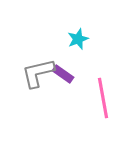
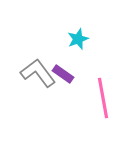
gray L-shape: rotated 66 degrees clockwise
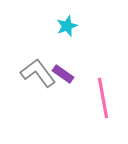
cyan star: moved 11 px left, 13 px up
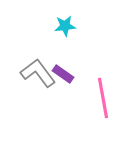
cyan star: moved 2 px left; rotated 15 degrees clockwise
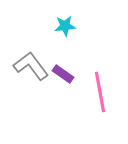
gray L-shape: moved 7 px left, 7 px up
pink line: moved 3 px left, 6 px up
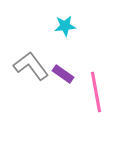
pink line: moved 4 px left
